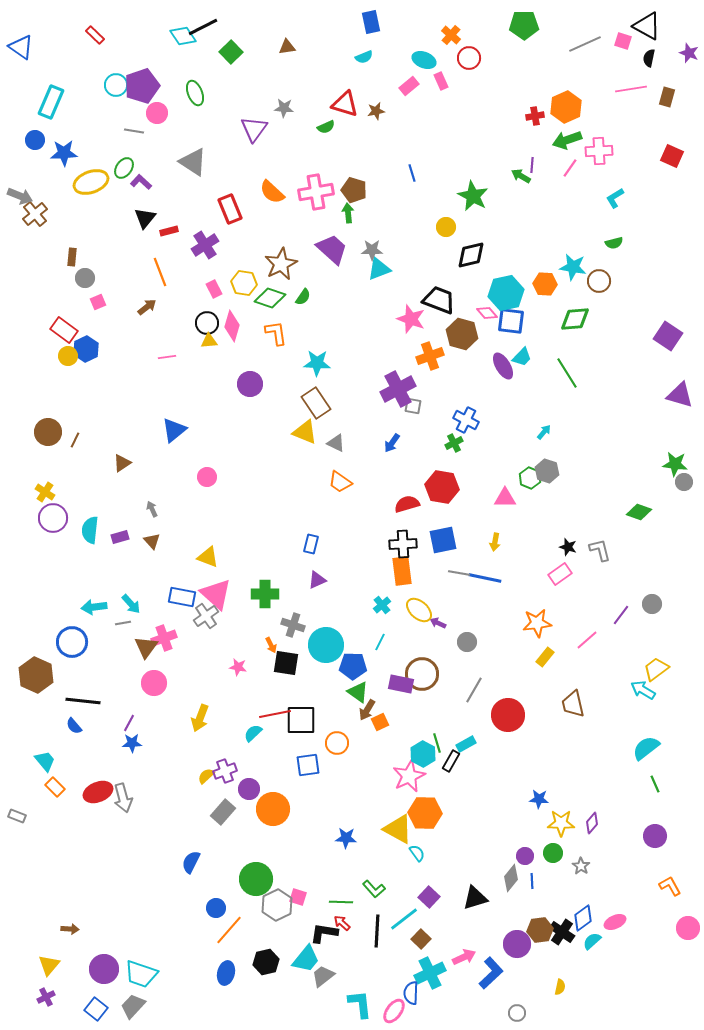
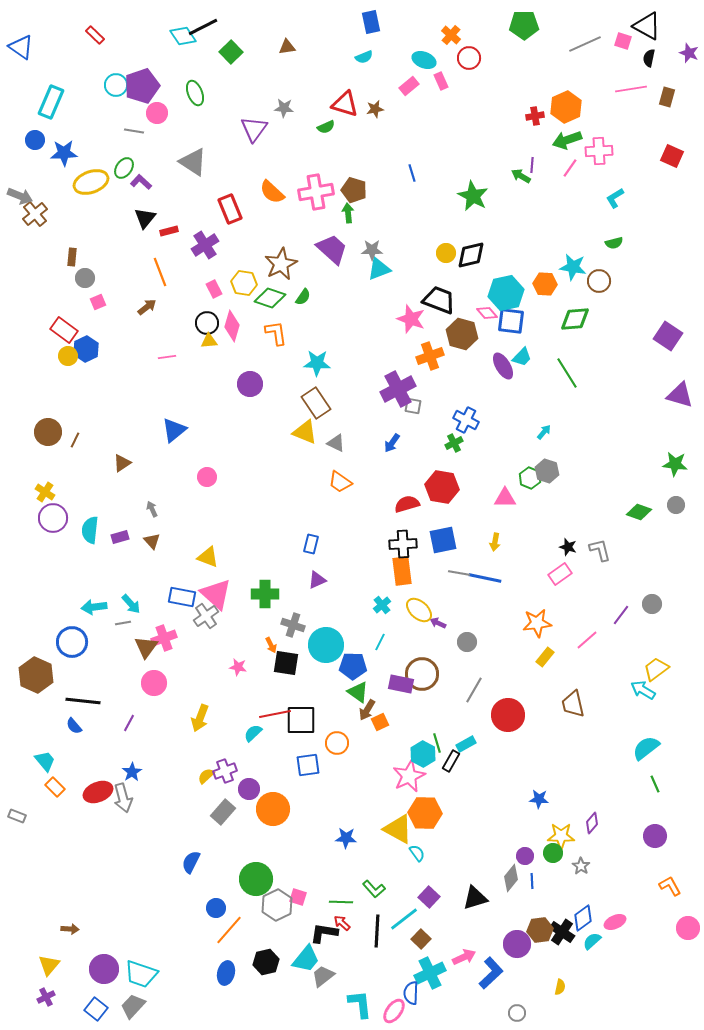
brown star at (376, 111): moved 1 px left, 2 px up
yellow circle at (446, 227): moved 26 px down
gray circle at (684, 482): moved 8 px left, 23 px down
blue star at (132, 743): moved 29 px down; rotated 30 degrees counterclockwise
yellow star at (561, 823): moved 13 px down
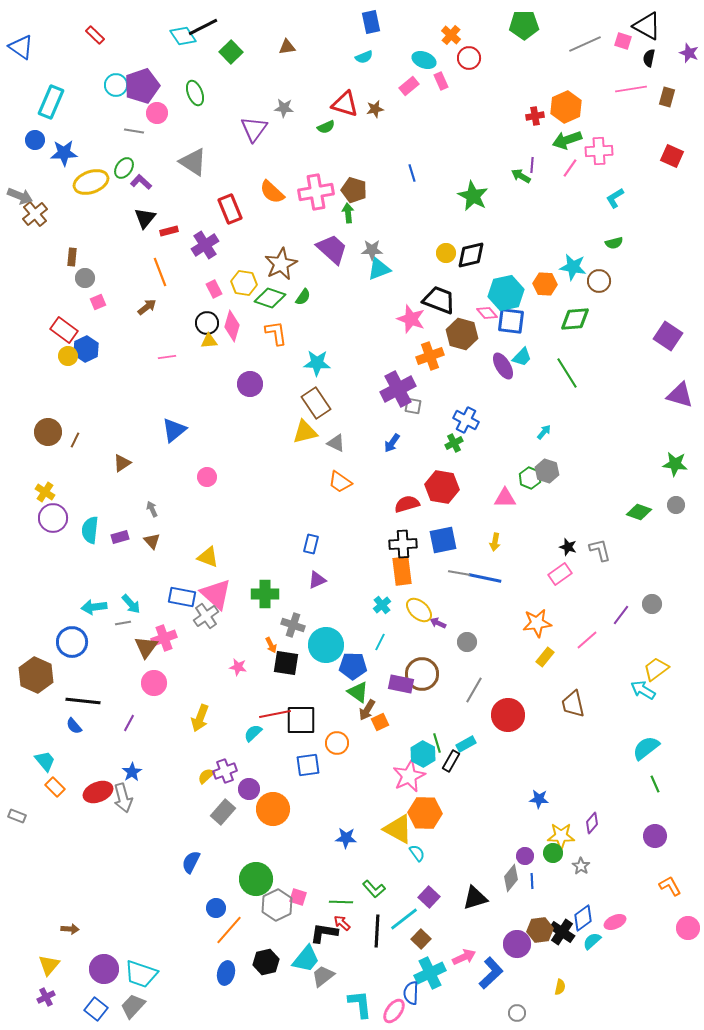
yellow triangle at (305, 432): rotated 36 degrees counterclockwise
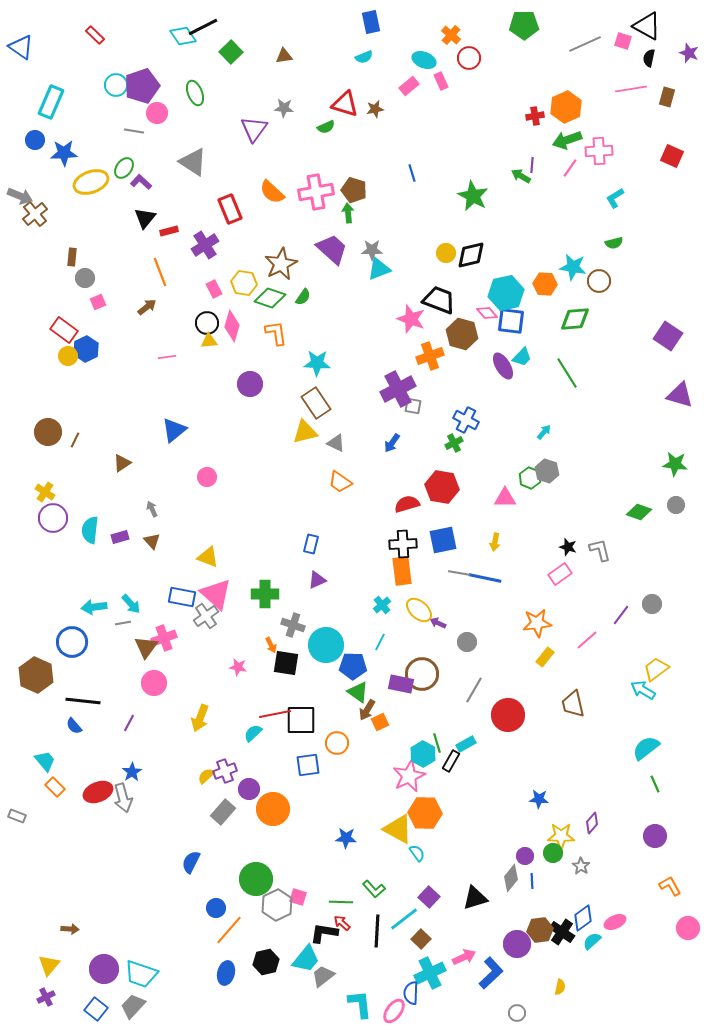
brown triangle at (287, 47): moved 3 px left, 9 px down
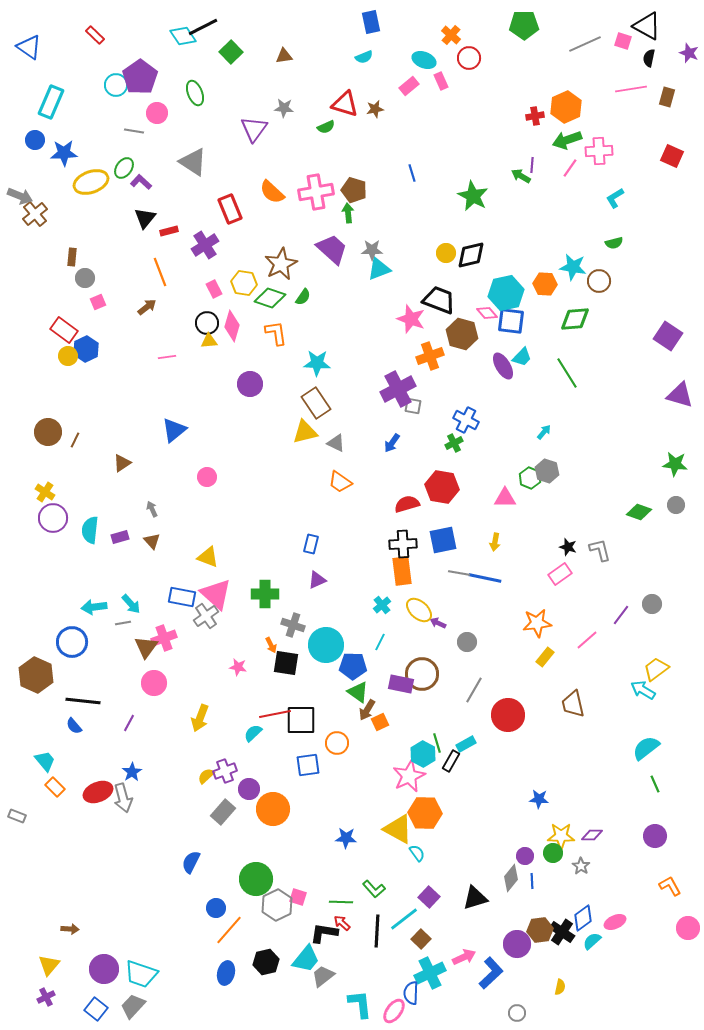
blue triangle at (21, 47): moved 8 px right
purple pentagon at (142, 86): moved 2 px left, 9 px up; rotated 16 degrees counterclockwise
purple diamond at (592, 823): moved 12 px down; rotated 50 degrees clockwise
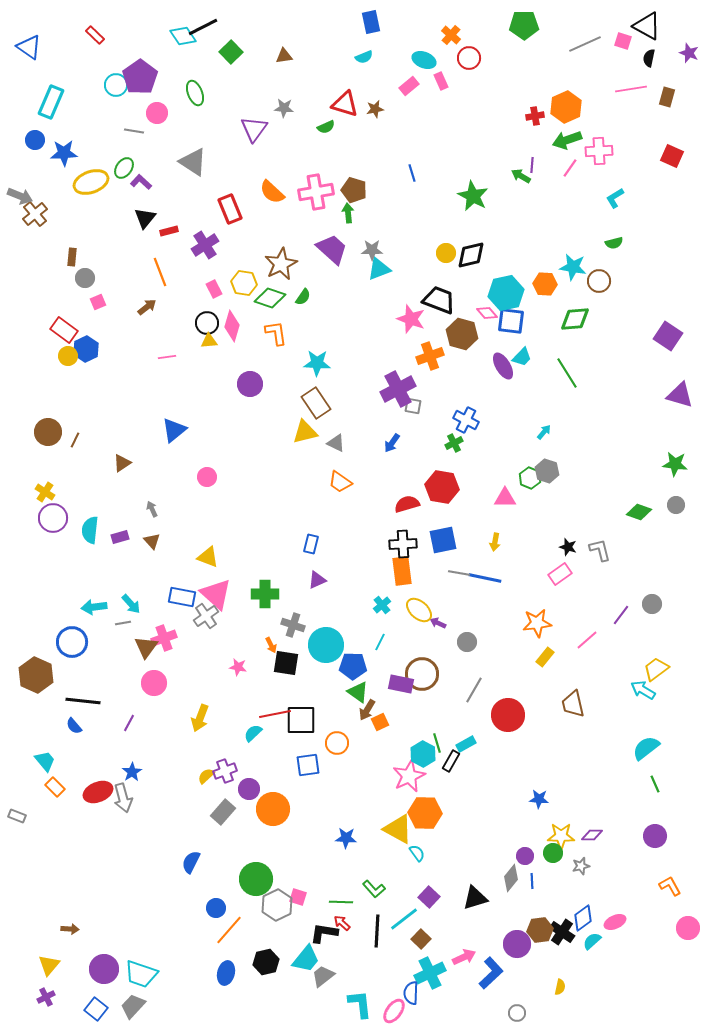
gray star at (581, 866): rotated 24 degrees clockwise
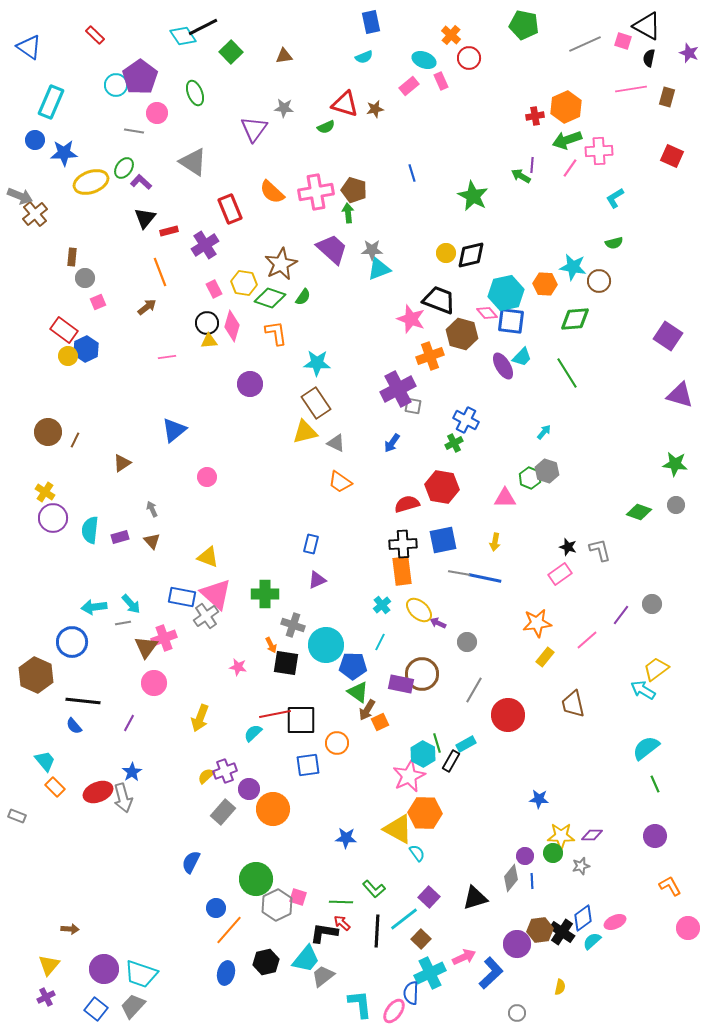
green pentagon at (524, 25): rotated 12 degrees clockwise
